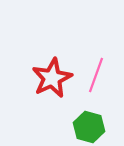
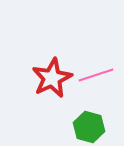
pink line: rotated 52 degrees clockwise
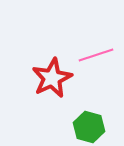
pink line: moved 20 px up
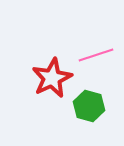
green hexagon: moved 21 px up
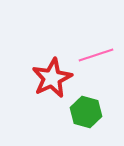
green hexagon: moved 3 px left, 6 px down
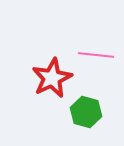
pink line: rotated 24 degrees clockwise
